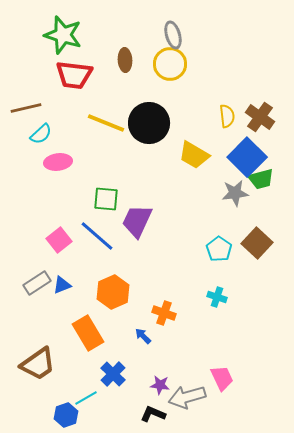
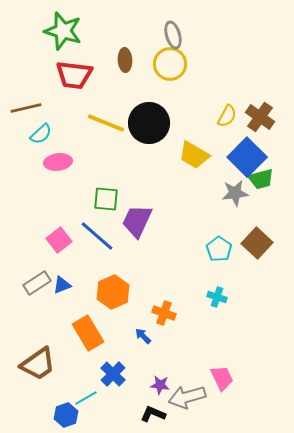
green star: moved 4 px up
yellow semicircle: rotated 35 degrees clockwise
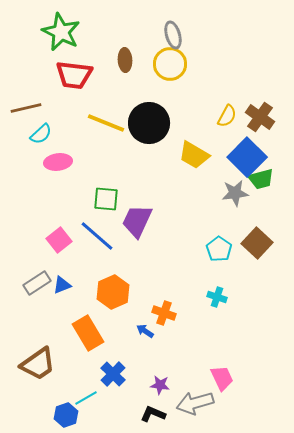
green star: moved 2 px left, 1 px down; rotated 9 degrees clockwise
blue arrow: moved 2 px right, 5 px up; rotated 12 degrees counterclockwise
gray arrow: moved 8 px right, 6 px down
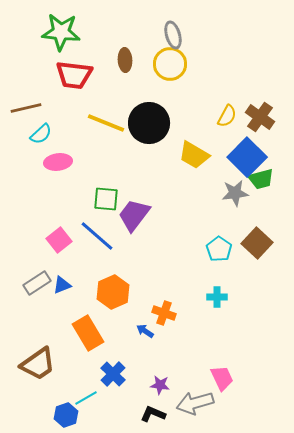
green star: rotated 21 degrees counterclockwise
purple trapezoid: moved 3 px left, 6 px up; rotated 12 degrees clockwise
cyan cross: rotated 18 degrees counterclockwise
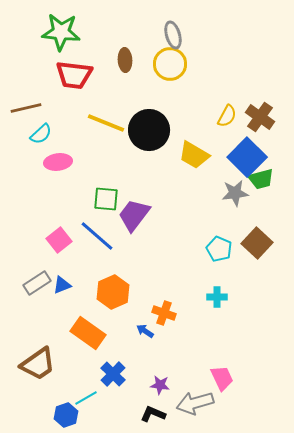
black circle: moved 7 px down
cyan pentagon: rotated 10 degrees counterclockwise
orange rectangle: rotated 24 degrees counterclockwise
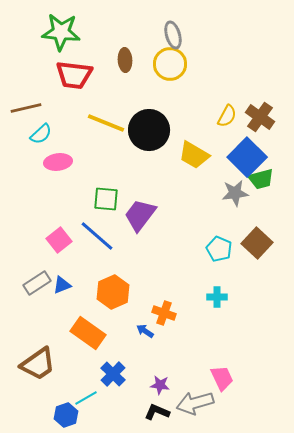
purple trapezoid: moved 6 px right
black L-shape: moved 4 px right, 2 px up
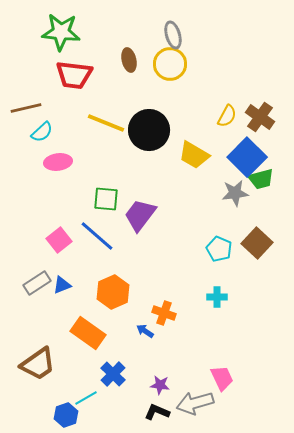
brown ellipse: moved 4 px right; rotated 10 degrees counterclockwise
cyan semicircle: moved 1 px right, 2 px up
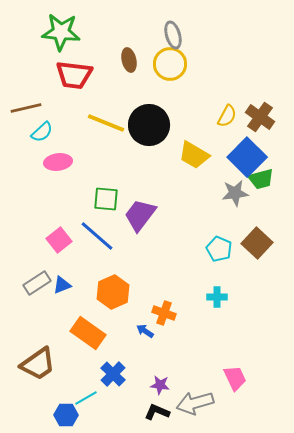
black circle: moved 5 px up
pink trapezoid: moved 13 px right
blue hexagon: rotated 20 degrees clockwise
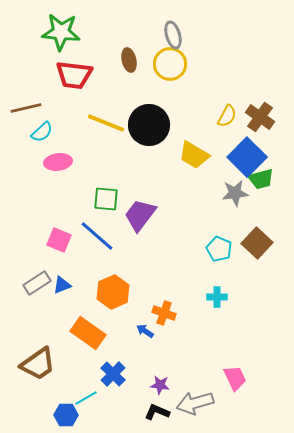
pink square: rotated 30 degrees counterclockwise
